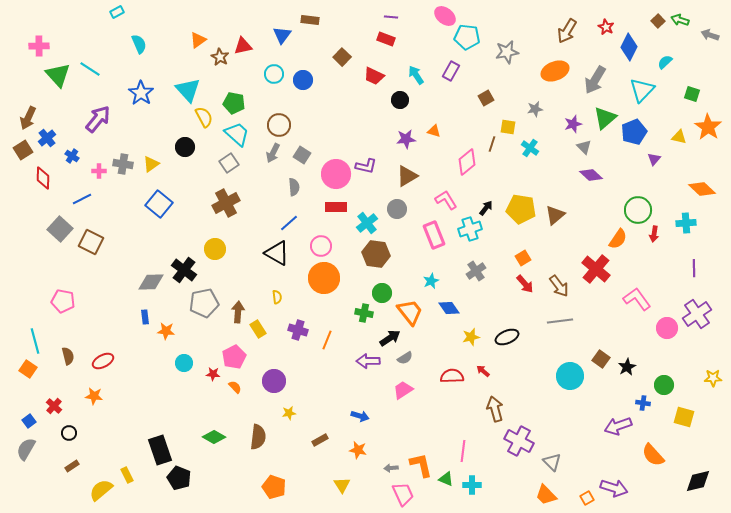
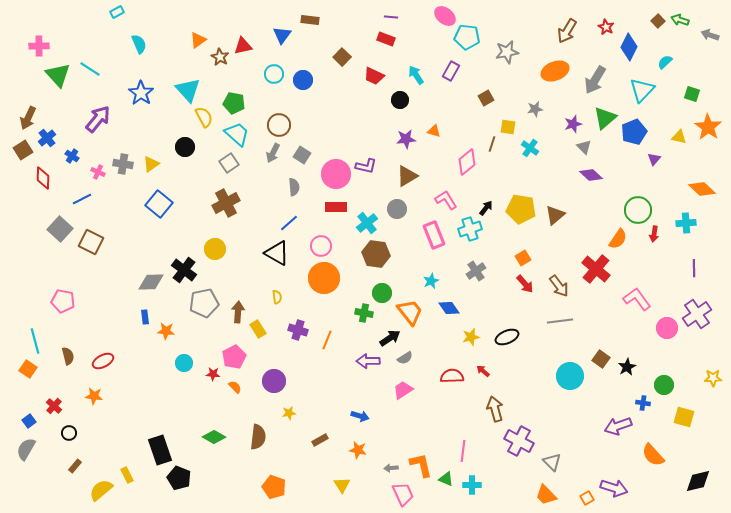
pink cross at (99, 171): moved 1 px left, 1 px down; rotated 24 degrees clockwise
brown rectangle at (72, 466): moved 3 px right; rotated 16 degrees counterclockwise
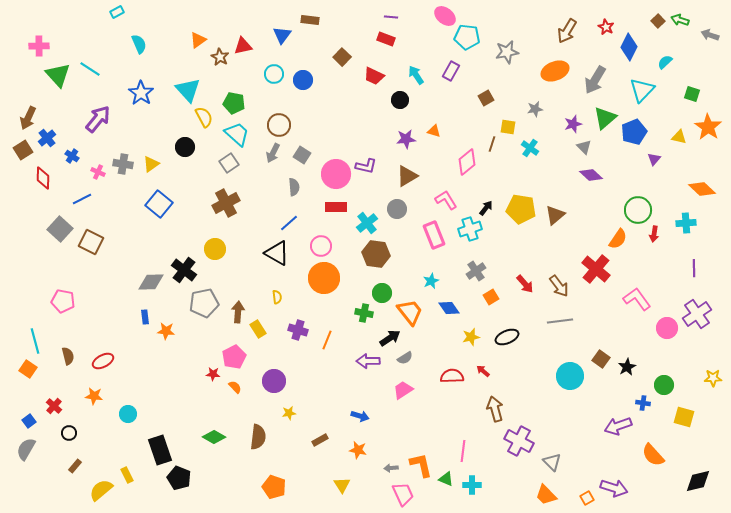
orange square at (523, 258): moved 32 px left, 39 px down
cyan circle at (184, 363): moved 56 px left, 51 px down
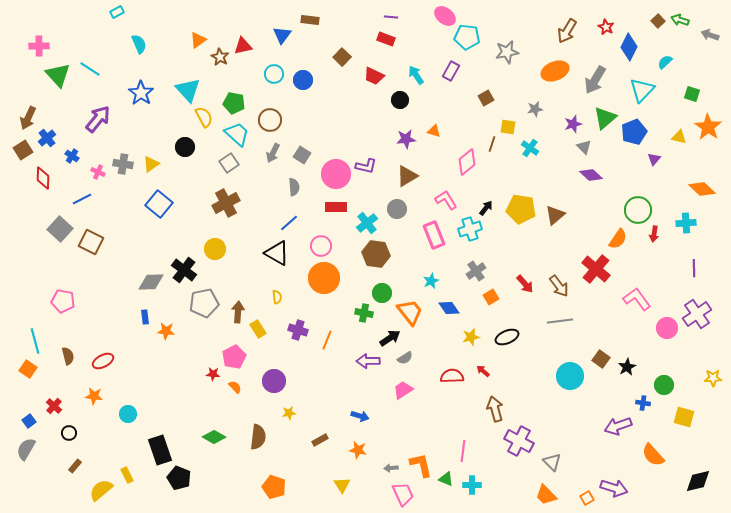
brown circle at (279, 125): moved 9 px left, 5 px up
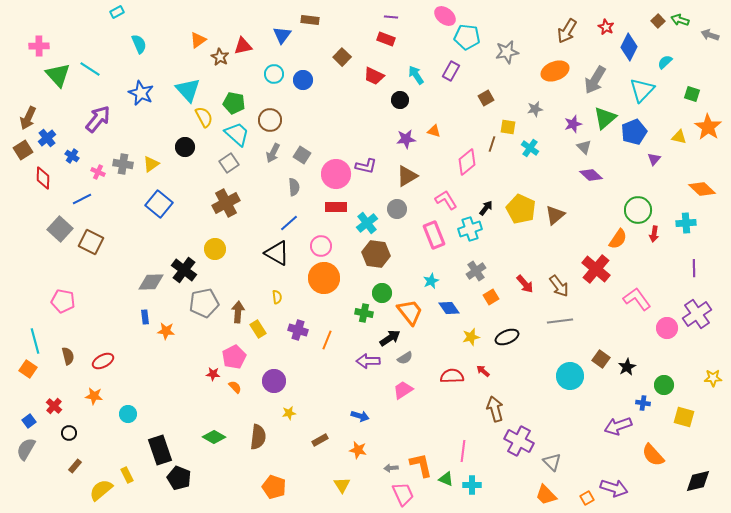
blue star at (141, 93): rotated 10 degrees counterclockwise
yellow pentagon at (521, 209): rotated 16 degrees clockwise
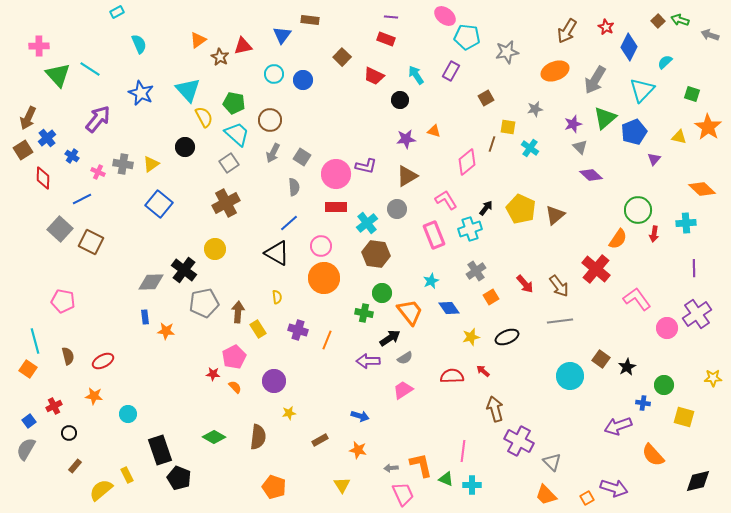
gray triangle at (584, 147): moved 4 px left
gray square at (302, 155): moved 2 px down
red cross at (54, 406): rotated 21 degrees clockwise
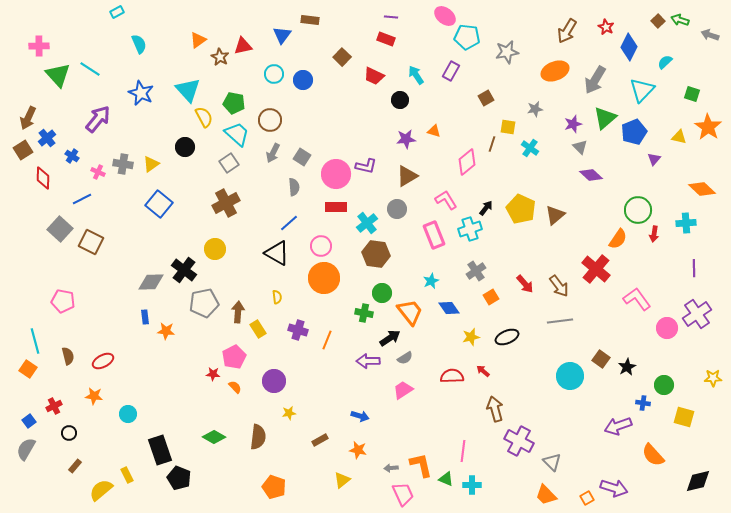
yellow triangle at (342, 485): moved 5 px up; rotated 24 degrees clockwise
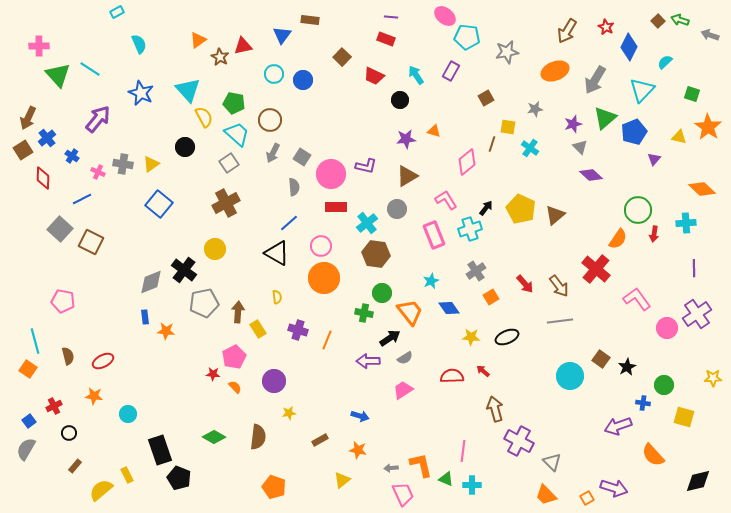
pink circle at (336, 174): moved 5 px left
gray diamond at (151, 282): rotated 20 degrees counterclockwise
yellow star at (471, 337): rotated 18 degrees clockwise
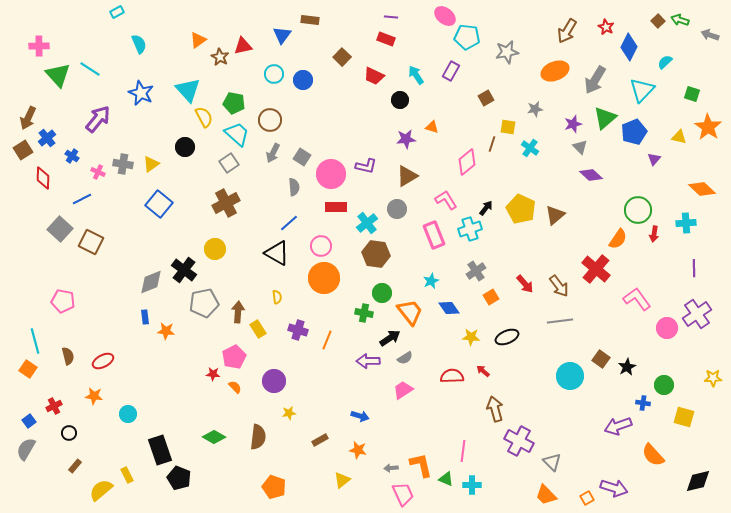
orange triangle at (434, 131): moved 2 px left, 4 px up
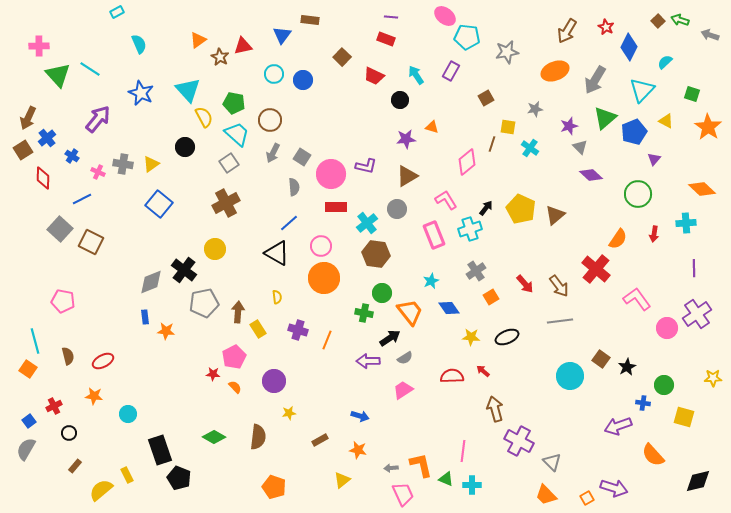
purple star at (573, 124): moved 4 px left, 2 px down
yellow triangle at (679, 137): moved 13 px left, 16 px up; rotated 14 degrees clockwise
green circle at (638, 210): moved 16 px up
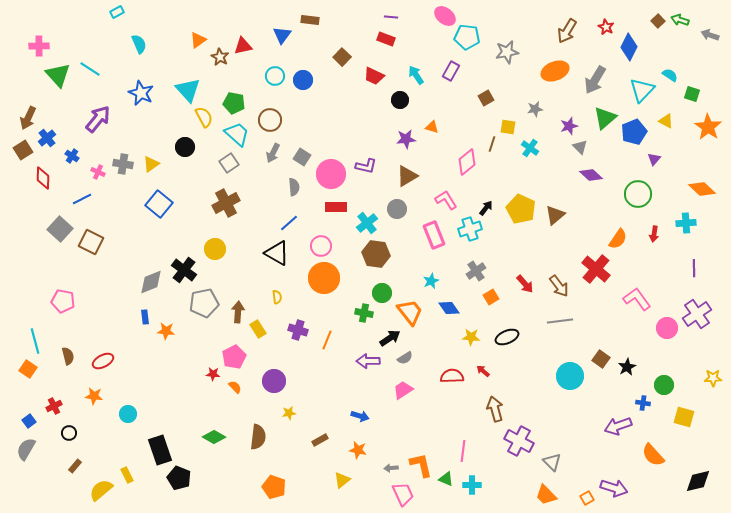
cyan semicircle at (665, 62): moved 5 px right, 13 px down; rotated 77 degrees clockwise
cyan circle at (274, 74): moved 1 px right, 2 px down
